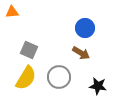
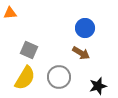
orange triangle: moved 2 px left, 1 px down
yellow semicircle: moved 1 px left
black star: rotated 24 degrees counterclockwise
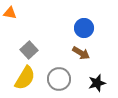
orange triangle: rotated 16 degrees clockwise
blue circle: moved 1 px left
gray square: rotated 24 degrees clockwise
gray circle: moved 2 px down
black star: moved 1 px left, 3 px up
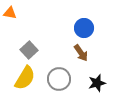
brown arrow: rotated 24 degrees clockwise
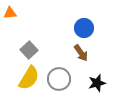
orange triangle: rotated 16 degrees counterclockwise
yellow semicircle: moved 4 px right
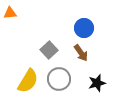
gray square: moved 20 px right
yellow semicircle: moved 1 px left, 3 px down
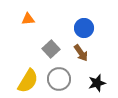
orange triangle: moved 18 px right, 6 px down
gray square: moved 2 px right, 1 px up
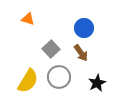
orange triangle: rotated 24 degrees clockwise
gray circle: moved 2 px up
black star: rotated 12 degrees counterclockwise
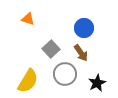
gray circle: moved 6 px right, 3 px up
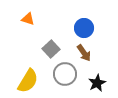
brown arrow: moved 3 px right
